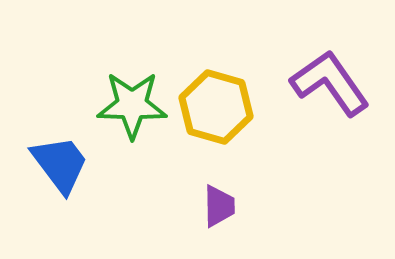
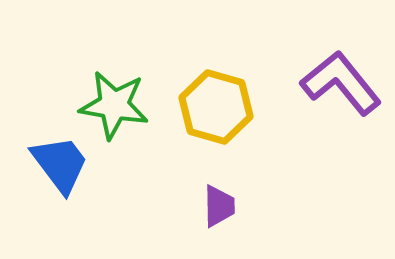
purple L-shape: moved 11 px right; rotated 4 degrees counterclockwise
green star: moved 18 px left; rotated 8 degrees clockwise
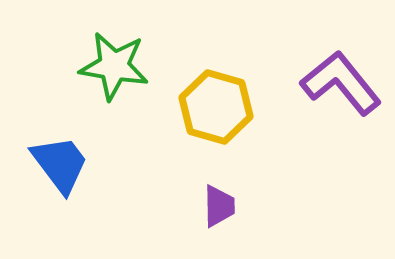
green star: moved 39 px up
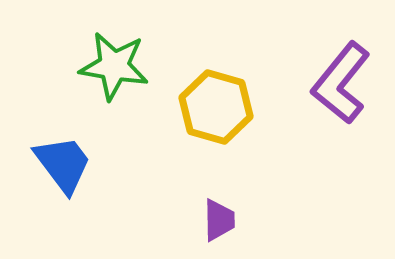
purple L-shape: rotated 102 degrees counterclockwise
blue trapezoid: moved 3 px right
purple trapezoid: moved 14 px down
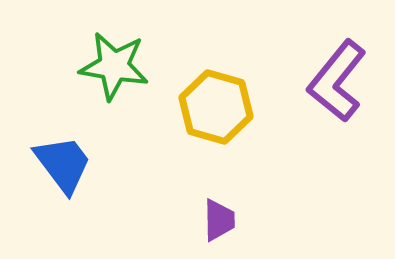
purple L-shape: moved 4 px left, 2 px up
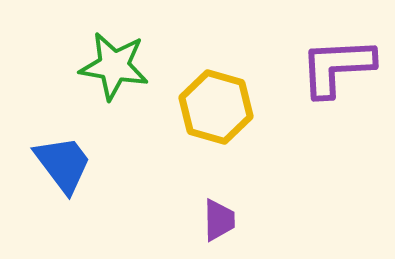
purple L-shape: moved 14 px up; rotated 48 degrees clockwise
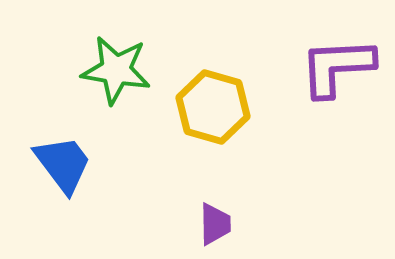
green star: moved 2 px right, 4 px down
yellow hexagon: moved 3 px left
purple trapezoid: moved 4 px left, 4 px down
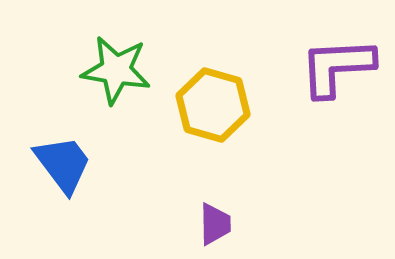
yellow hexagon: moved 2 px up
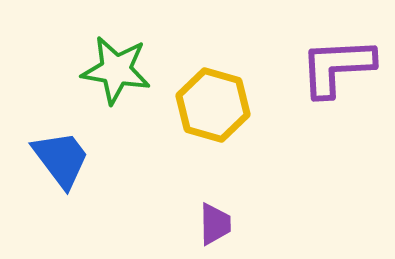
blue trapezoid: moved 2 px left, 5 px up
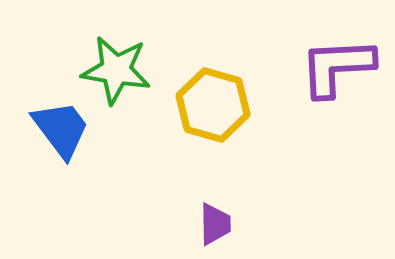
blue trapezoid: moved 30 px up
